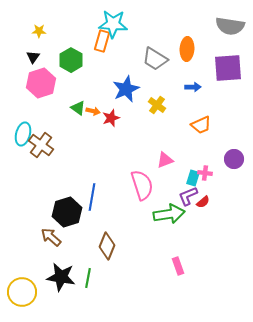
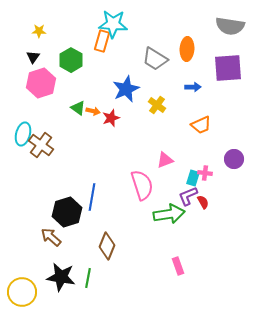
red semicircle: rotated 80 degrees counterclockwise
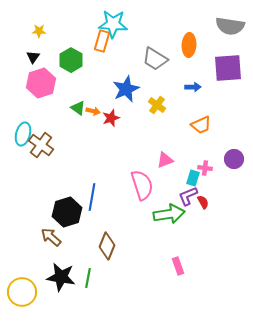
orange ellipse: moved 2 px right, 4 px up
pink cross: moved 5 px up
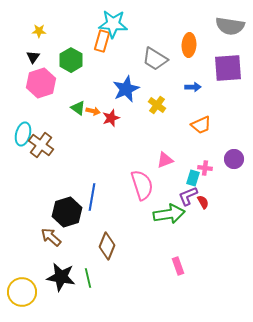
green line: rotated 24 degrees counterclockwise
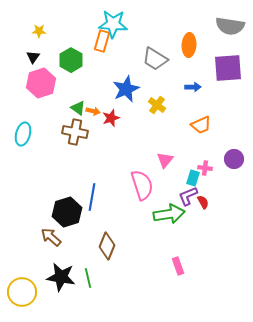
brown cross: moved 34 px right, 13 px up; rotated 25 degrees counterclockwise
pink triangle: rotated 30 degrees counterclockwise
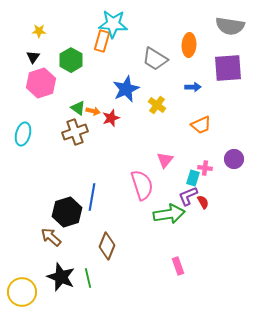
brown cross: rotated 30 degrees counterclockwise
black star: rotated 12 degrees clockwise
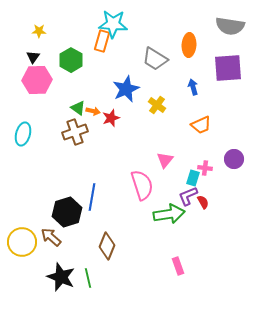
pink hexagon: moved 4 px left, 3 px up; rotated 16 degrees clockwise
blue arrow: rotated 105 degrees counterclockwise
yellow circle: moved 50 px up
